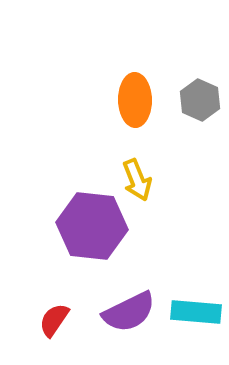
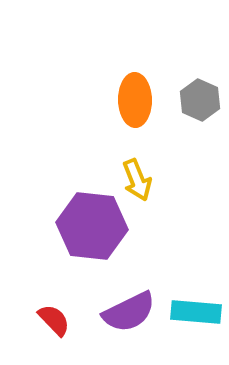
red semicircle: rotated 102 degrees clockwise
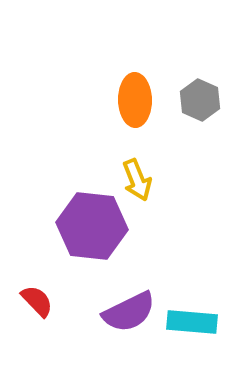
cyan rectangle: moved 4 px left, 10 px down
red semicircle: moved 17 px left, 19 px up
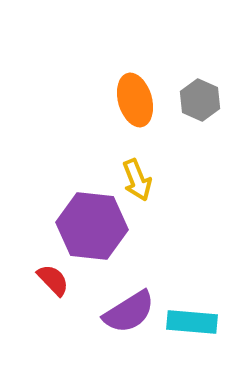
orange ellipse: rotated 15 degrees counterclockwise
red semicircle: moved 16 px right, 21 px up
purple semicircle: rotated 6 degrees counterclockwise
